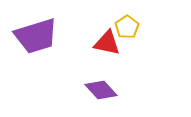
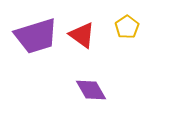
red triangle: moved 25 px left, 8 px up; rotated 24 degrees clockwise
purple diamond: moved 10 px left; rotated 12 degrees clockwise
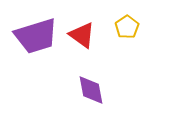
purple diamond: rotated 20 degrees clockwise
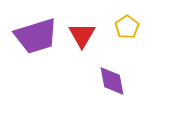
red triangle: rotated 24 degrees clockwise
purple diamond: moved 21 px right, 9 px up
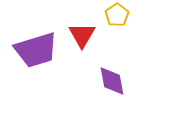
yellow pentagon: moved 10 px left, 12 px up
purple trapezoid: moved 14 px down
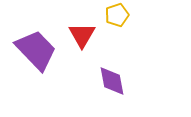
yellow pentagon: rotated 15 degrees clockwise
purple trapezoid: rotated 117 degrees counterclockwise
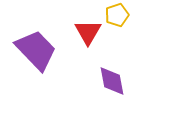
red triangle: moved 6 px right, 3 px up
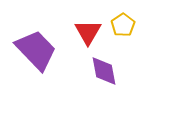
yellow pentagon: moved 6 px right, 10 px down; rotated 15 degrees counterclockwise
purple diamond: moved 8 px left, 10 px up
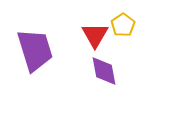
red triangle: moved 7 px right, 3 px down
purple trapezoid: moved 1 px left; rotated 27 degrees clockwise
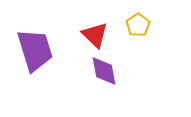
yellow pentagon: moved 15 px right
red triangle: rotated 16 degrees counterclockwise
